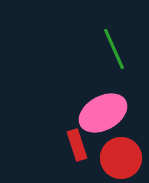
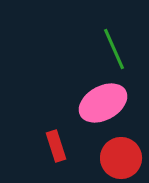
pink ellipse: moved 10 px up
red rectangle: moved 21 px left, 1 px down
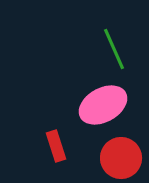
pink ellipse: moved 2 px down
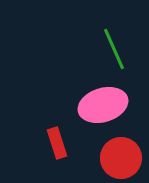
pink ellipse: rotated 12 degrees clockwise
red rectangle: moved 1 px right, 3 px up
